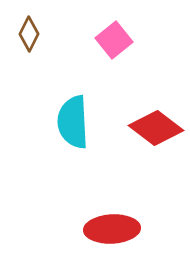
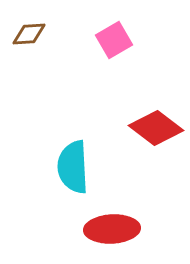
brown diamond: rotated 60 degrees clockwise
pink square: rotated 9 degrees clockwise
cyan semicircle: moved 45 px down
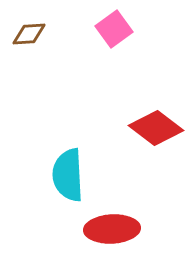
pink square: moved 11 px up; rotated 6 degrees counterclockwise
cyan semicircle: moved 5 px left, 8 px down
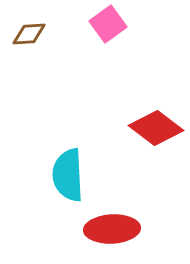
pink square: moved 6 px left, 5 px up
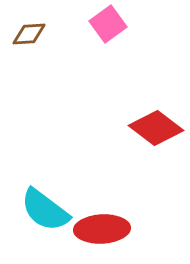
cyan semicircle: moved 23 px left, 35 px down; rotated 50 degrees counterclockwise
red ellipse: moved 10 px left
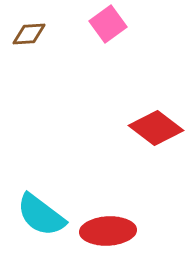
cyan semicircle: moved 4 px left, 5 px down
red ellipse: moved 6 px right, 2 px down
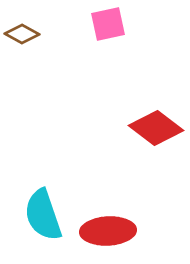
pink square: rotated 24 degrees clockwise
brown diamond: moved 7 px left; rotated 32 degrees clockwise
cyan semicircle: moved 2 px right; rotated 34 degrees clockwise
